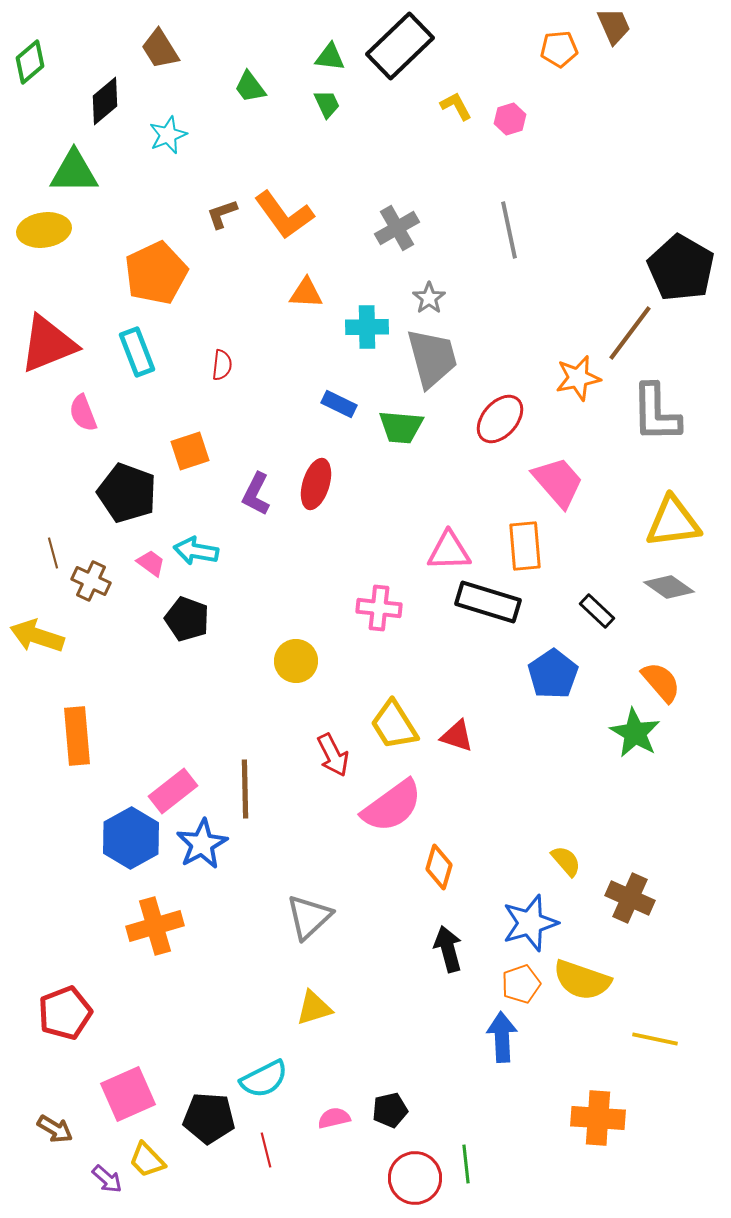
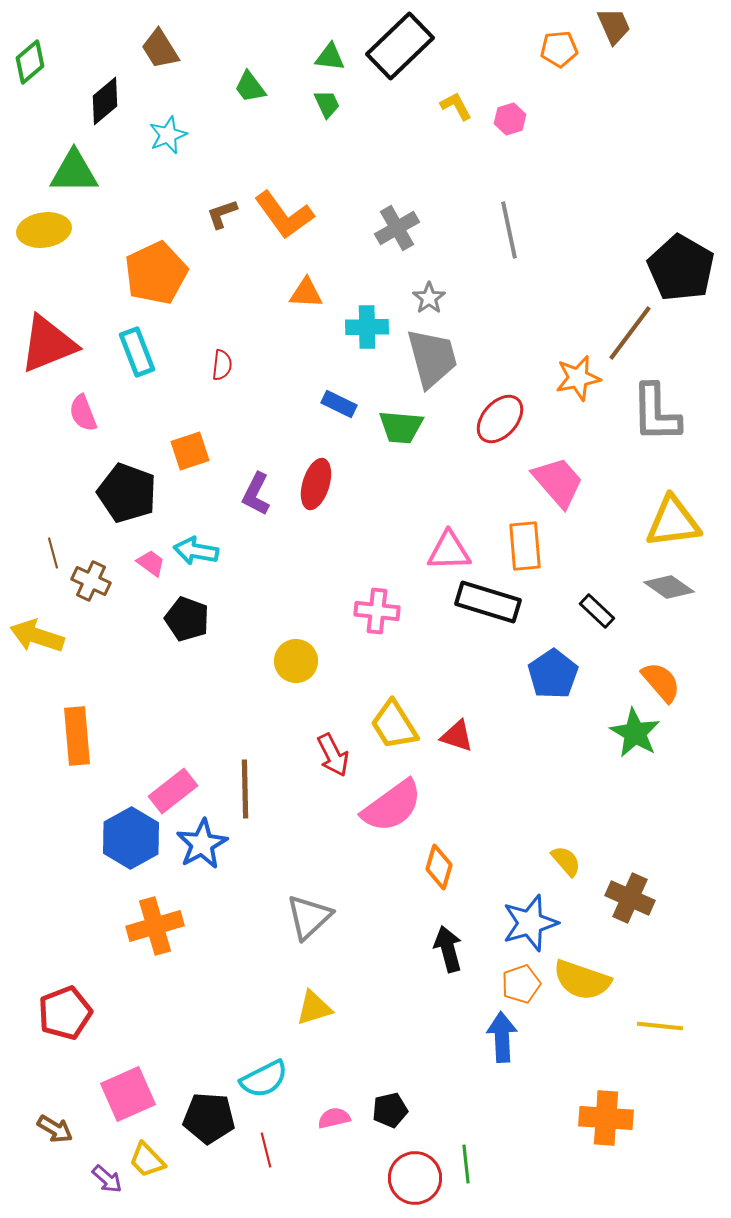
pink cross at (379, 608): moved 2 px left, 3 px down
yellow line at (655, 1039): moved 5 px right, 13 px up; rotated 6 degrees counterclockwise
orange cross at (598, 1118): moved 8 px right
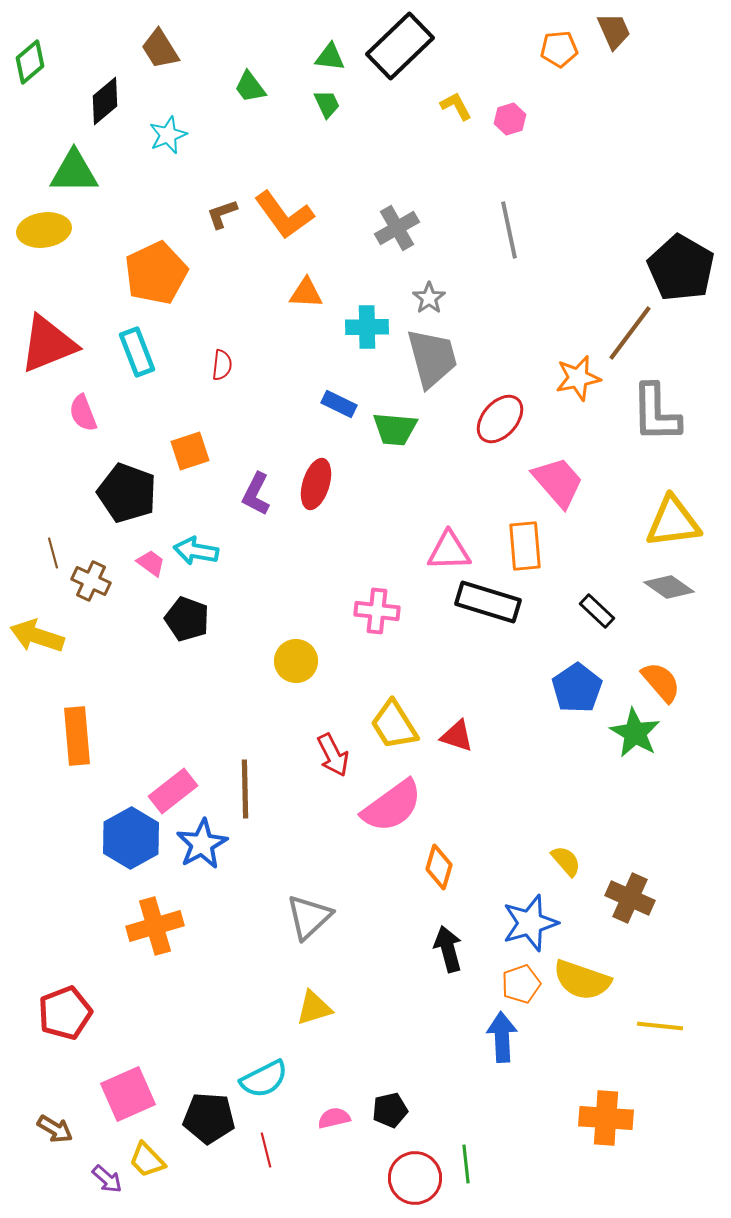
brown trapezoid at (614, 26): moved 5 px down
green trapezoid at (401, 427): moved 6 px left, 2 px down
blue pentagon at (553, 674): moved 24 px right, 14 px down
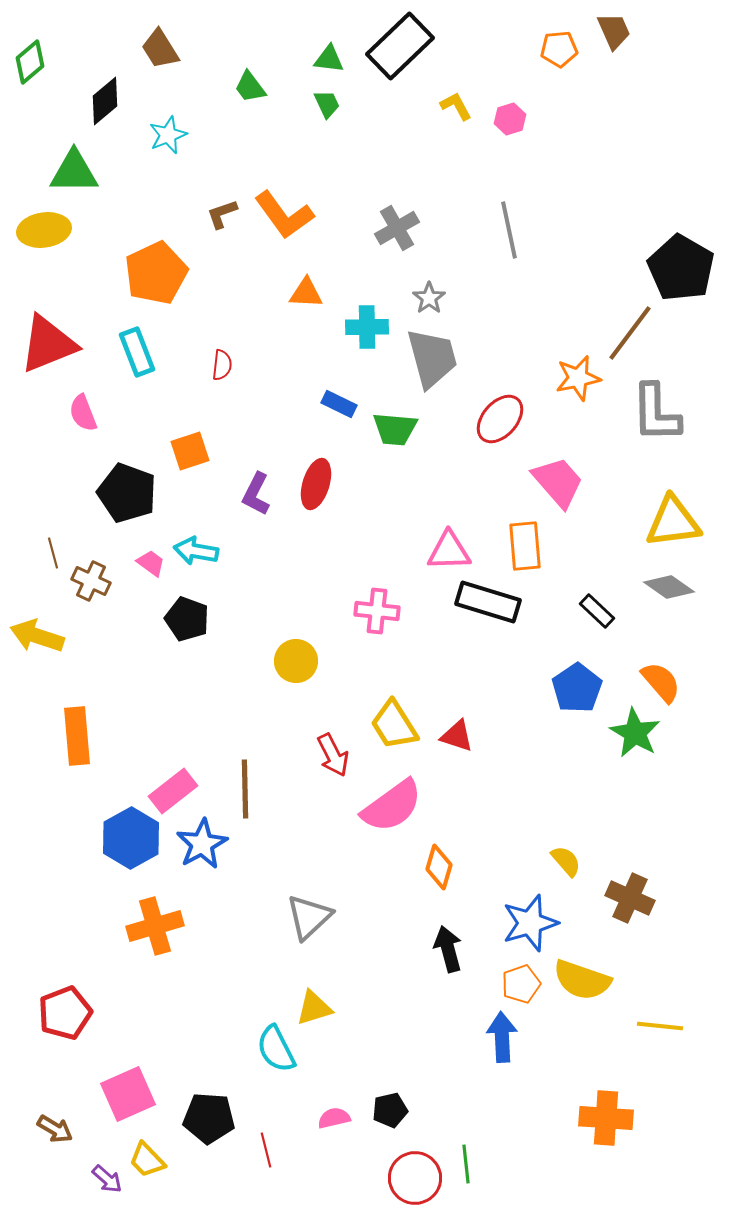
green triangle at (330, 57): moved 1 px left, 2 px down
cyan semicircle at (264, 1079): moved 12 px right, 30 px up; rotated 90 degrees clockwise
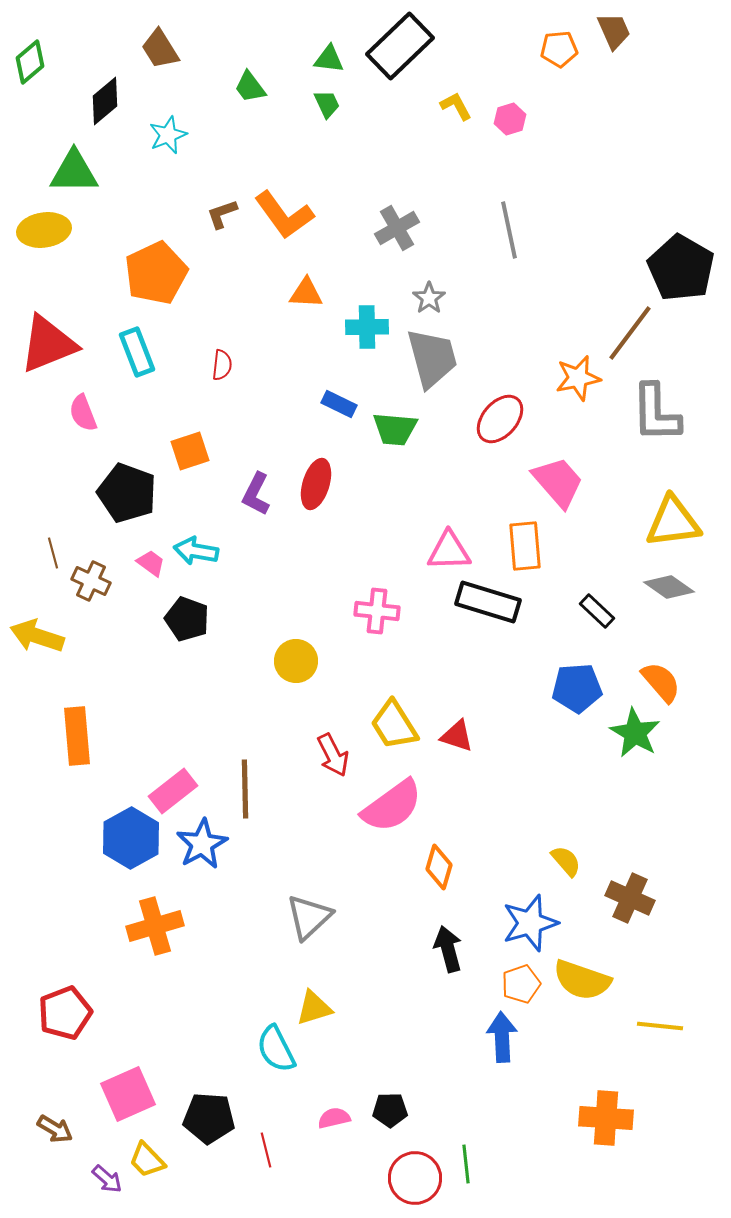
blue pentagon at (577, 688): rotated 30 degrees clockwise
black pentagon at (390, 1110): rotated 12 degrees clockwise
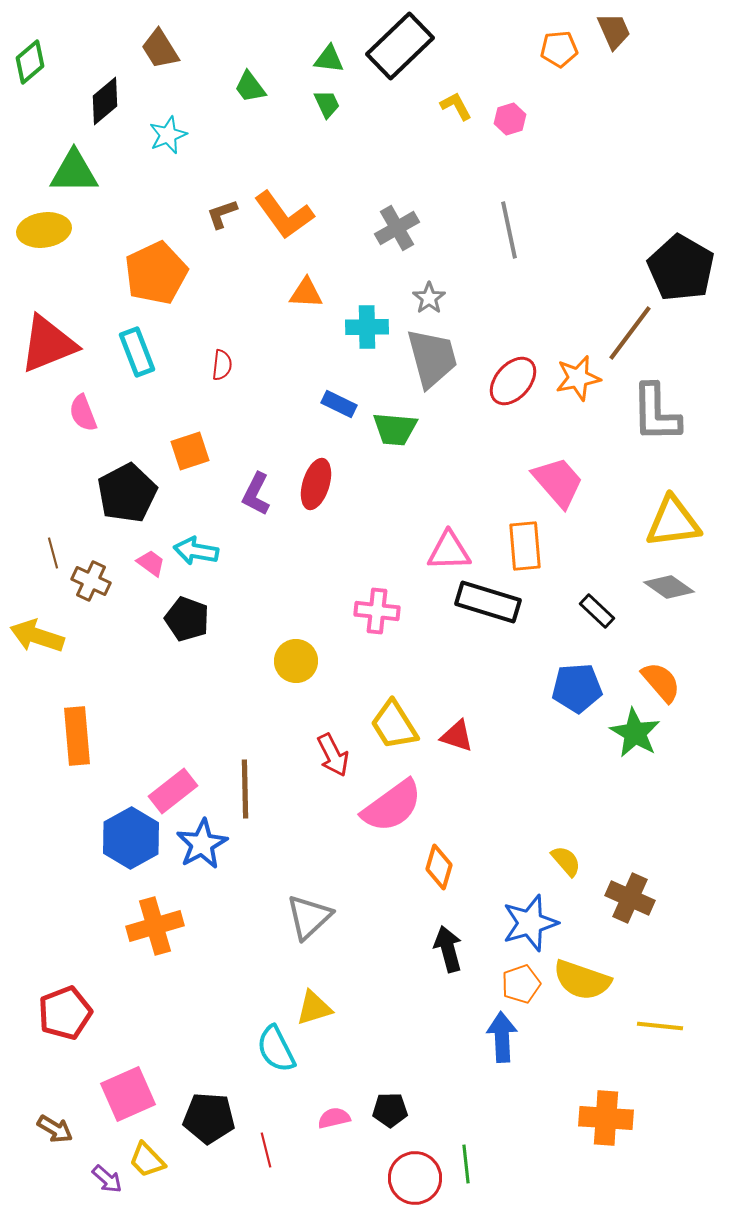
red ellipse at (500, 419): moved 13 px right, 38 px up
black pentagon at (127, 493): rotated 24 degrees clockwise
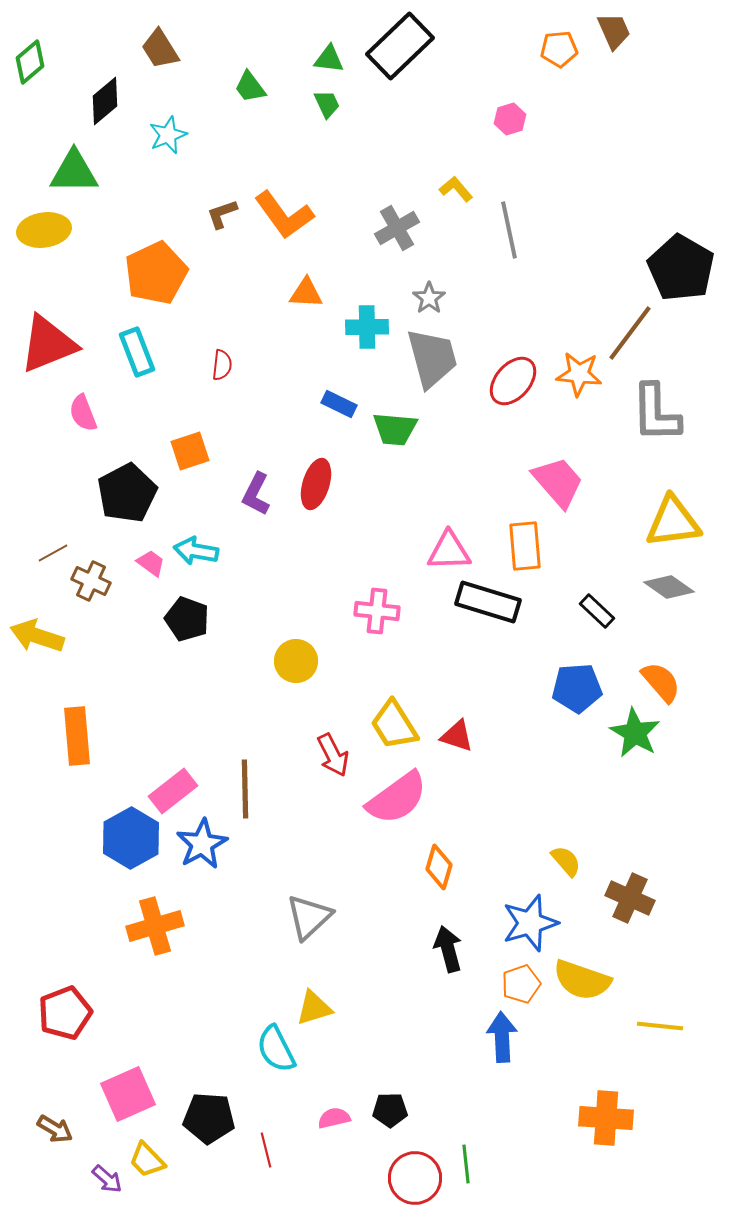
yellow L-shape at (456, 106): moved 83 px down; rotated 12 degrees counterclockwise
orange star at (578, 378): moved 1 px right, 4 px up; rotated 18 degrees clockwise
brown line at (53, 553): rotated 76 degrees clockwise
pink semicircle at (392, 806): moved 5 px right, 8 px up
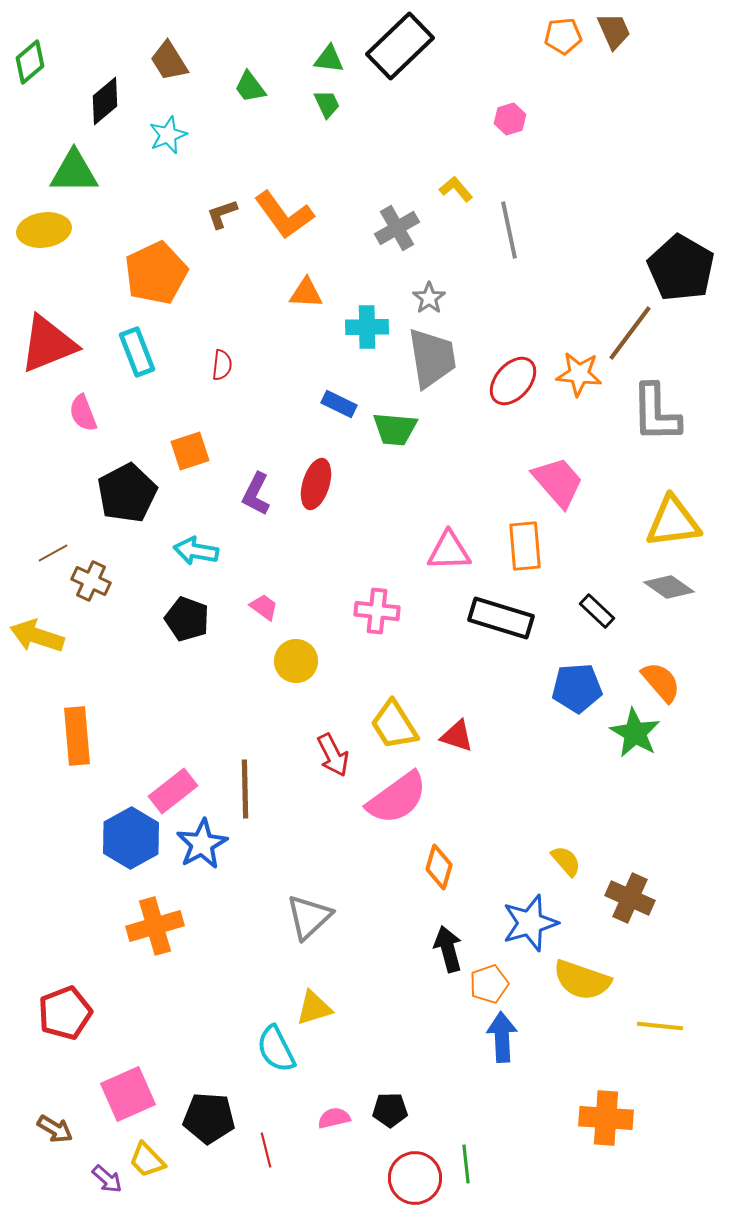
brown trapezoid at (160, 49): moved 9 px right, 12 px down
orange pentagon at (559, 49): moved 4 px right, 13 px up
gray trapezoid at (432, 358): rotated 6 degrees clockwise
pink trapezoid at (151, 563): moved 113 px right, 44 px down
black rectangle at (488, 602): moved 13 px right, 16 px down
orange pentagon at (521, 984): moved 32 px left
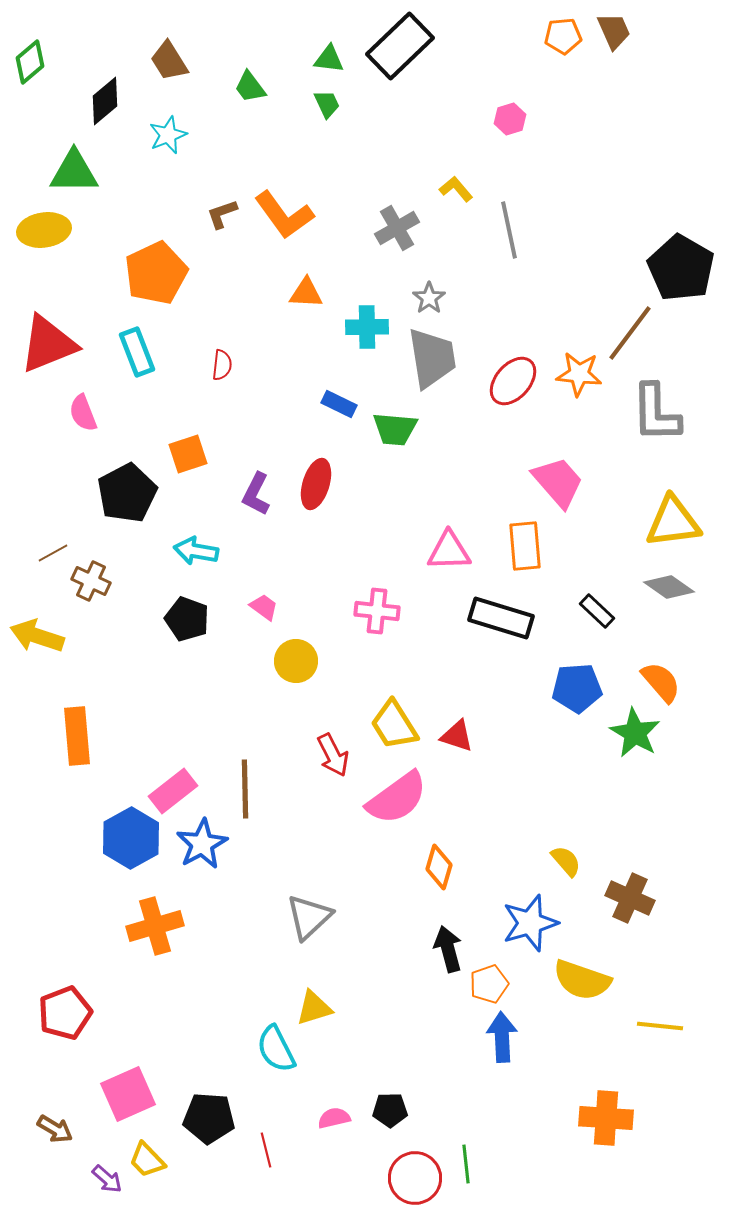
orange square at (190, 451): moved 2 px left, 3 px down
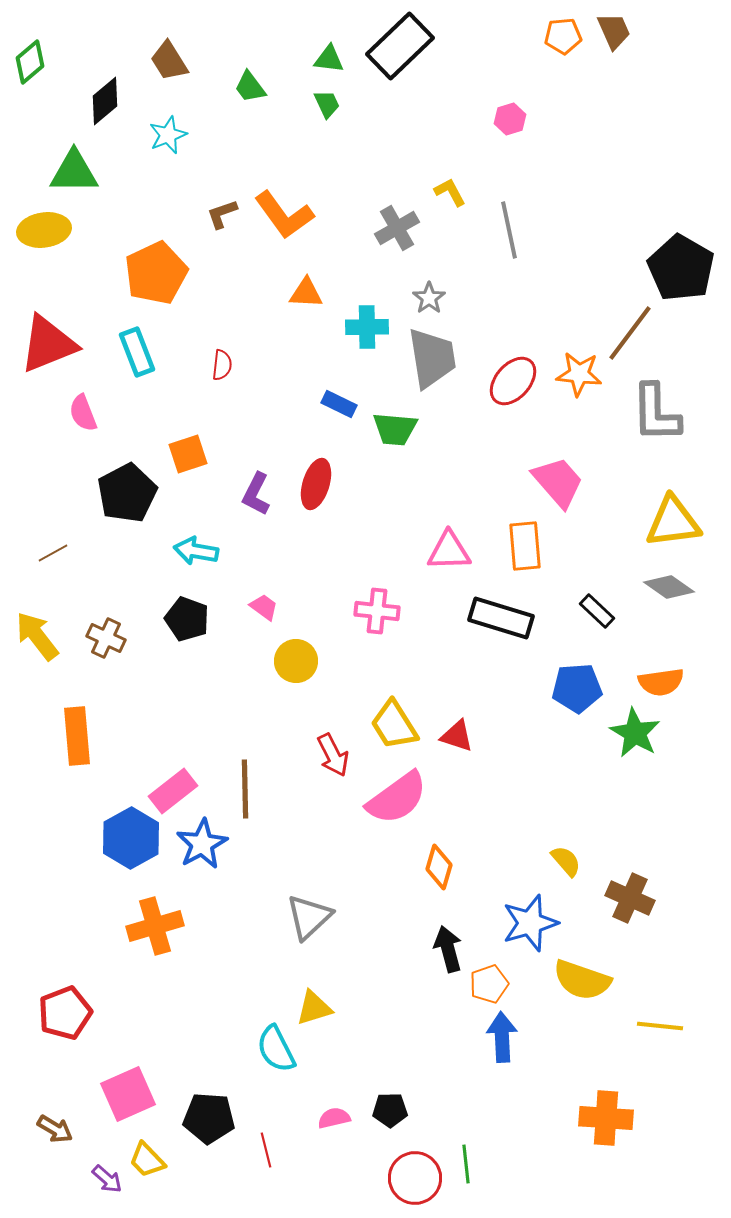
yellow L-shape at (456, 189): moved 6 px left, 3 px down; rotated 12 degrees clockwise
brown cross at (91, 581): moved 15 px right, 57 px down
yellow arrow at (37, 636): rotated 34 degrees clockwise
orange semicircle at (661, 682): rotated 123 degrees clockwise
